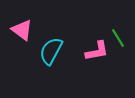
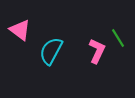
pink triangle: moved 2 px left
pink L-shape: rotated 55 degrees counterclockwise
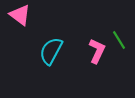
pink triangle: moved 15 px up
green line: moved 1 px right, 2 px down
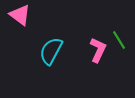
pink L-shape: moved 1 px right, 1 px up
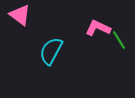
pink L-shape: moved 22 px up; rotated 90 degrees counterclockwise
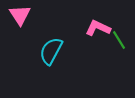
pink triangle: rotated 20 degrees clockwise
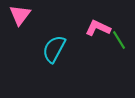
pink triangle: rotated 10 degrees clockwise
cyan semicircle: moved 3 px right, 2 px up
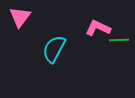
pink triangle: moved 2 px down
green line: rotated 60 degrees counterclockwise
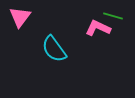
green line: moved 6 px left, 24 px up; rotated 18 degrees clockwise
cyan semicircle: rotated 64 degrees counterclockwise
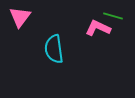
cyan semicircle: rotated 28 degrees clockwise
